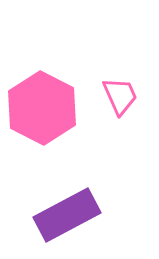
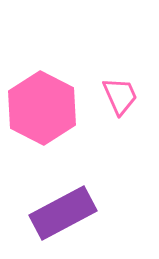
purple rectangle: moved 4 px left, 2 px up
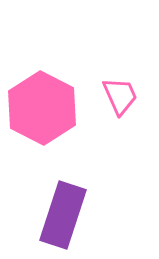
purple rectangle: moved 2 px down; rotated 44 degrees counterclockwise
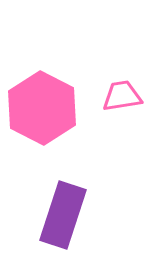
pink trapezoid: moved 2 px right; rotated 75 degrees counterclockwise
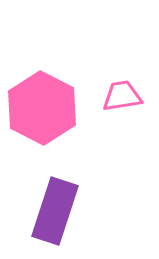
purple rectangle: moved 8 px left, 4 px up
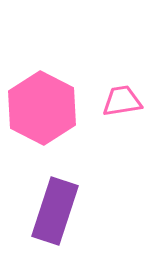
pink trapezoid: moved 5 px down
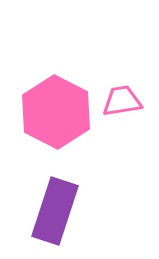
pink hexagon: moved 14 px right, 4 px down
